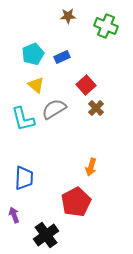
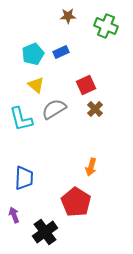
blue rectangle: moved 1 px left, 5 px up
red square: rotated 18 degrees clockwise
brown cross: moved 1 px left, 1 px down
cyan L-shape: moved 2 px left
red pentagon: rotated 12 degrees counterclockwise
black cross: moved 1 px left, 3 px up
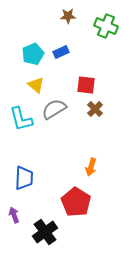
red square: rotated 30 degrees clockwise
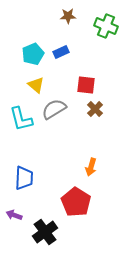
purple arrow: rotated 49 degrees counterclockwise
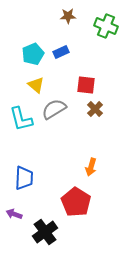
purple arrow: moved 1 px up
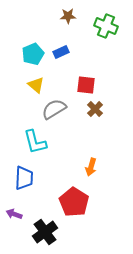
cyan L-shape: moved 14 px right, 23 px down
red pentagon: moved 2 px left
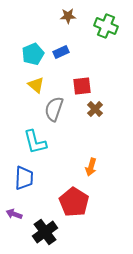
red square: moved 4 px left, 1 px down; rotated 12 degrees counterclockwise
gray semicircle: rotated 40 degrees counterclockwise
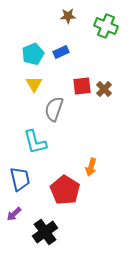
yellow triangle: moved 2 px left, 1 px up; rotated 18 degrees clockwise
brown cross: moved 9 px right, 20 px up
blue trapezoid: moved 4 px left, 1 px down; rotated 15 degrees counterclockwise
red pentagon: moved 9 px left, 12 px up
purple arrow: rotated 63 degrees counterclockwise
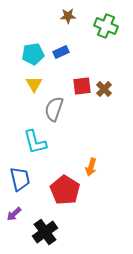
cyan pentagon: rotated 15 degrees clockwise
